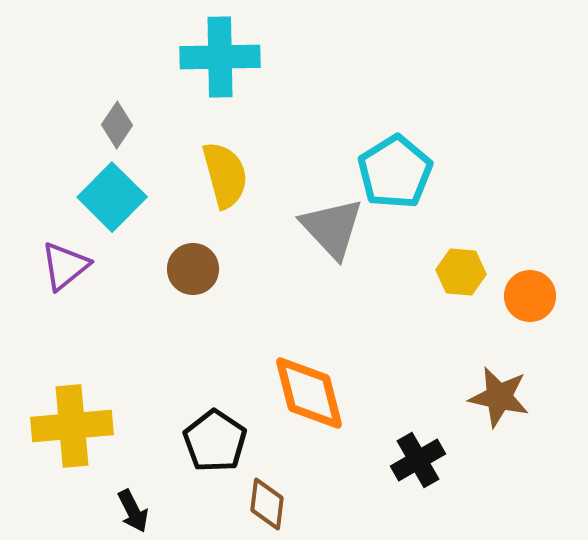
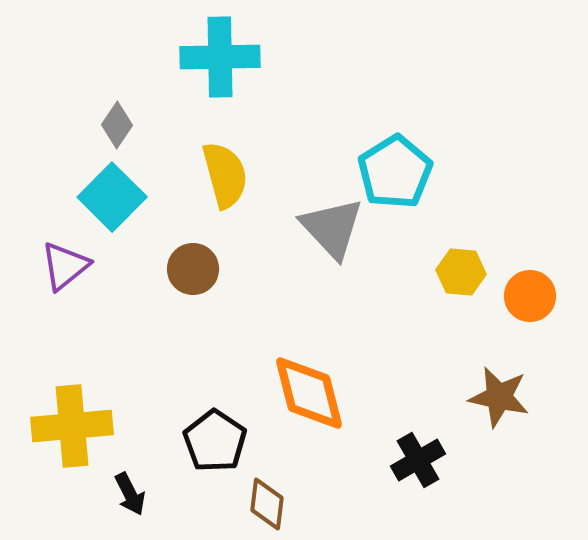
black arrow: moved 3 px left, 17 px up
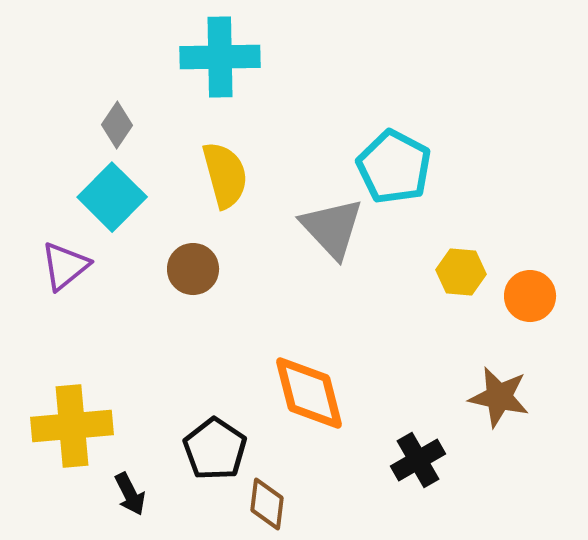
cyan pentagon: moved 1 px left, 5 px up; rotated 12 degrees counterclockwise
black pentagon: moved 8 px down
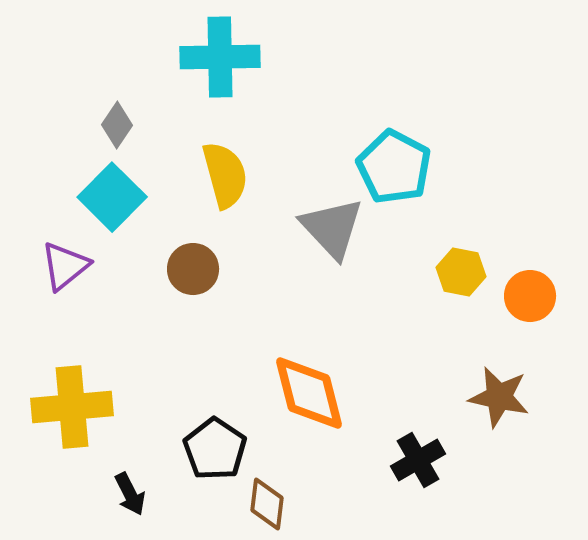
yellow hexagon: rotated 6 degrees clockwise
yellow cross: moved 19 px up
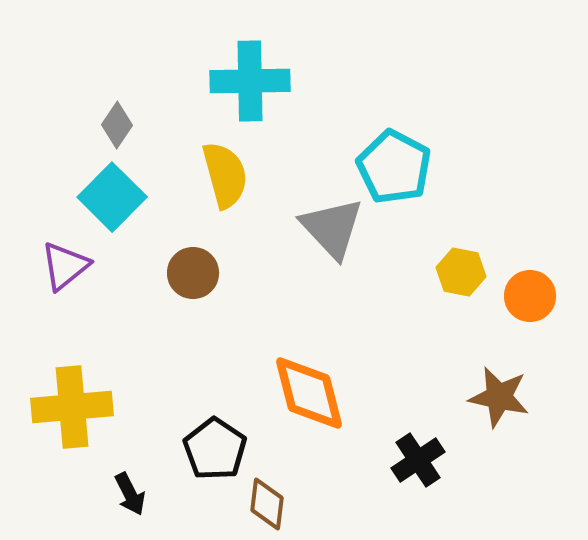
cyan cross: moved 30 px right, 24 px down
brown circle: moved 4 px down
black cross: rotated 4 degrees counterclockwise
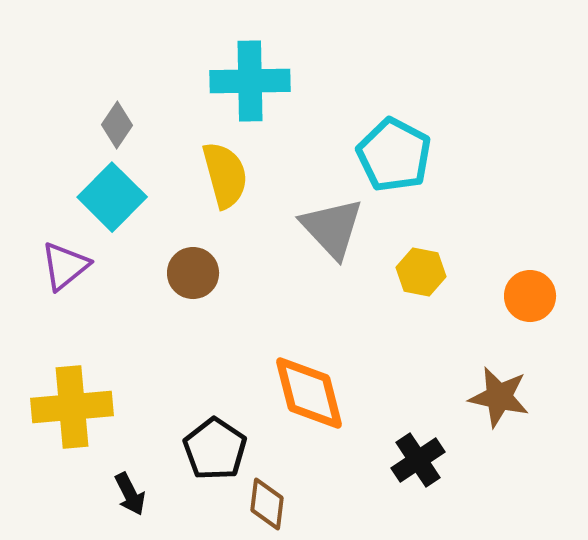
cyan pentagon: moved 12 px up
yellow hexagon: moved 40 px left
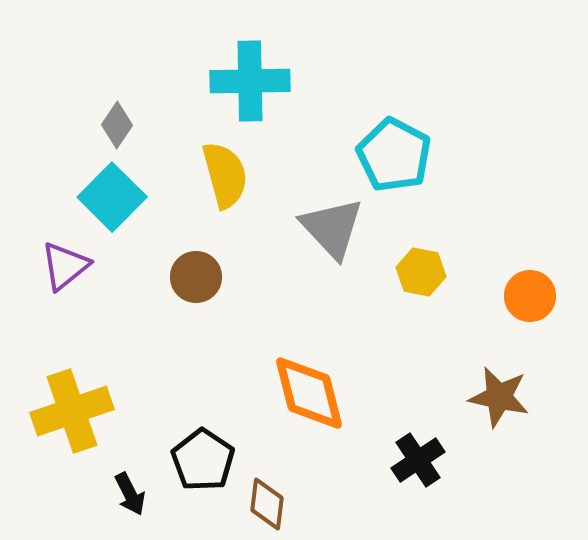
brown circle: moved 3 px right, 4 px down
yellow cross: moved 4 px down; rotated 14 degrees counterclockwise
black pentagon: moved 12 px left, 11 px down
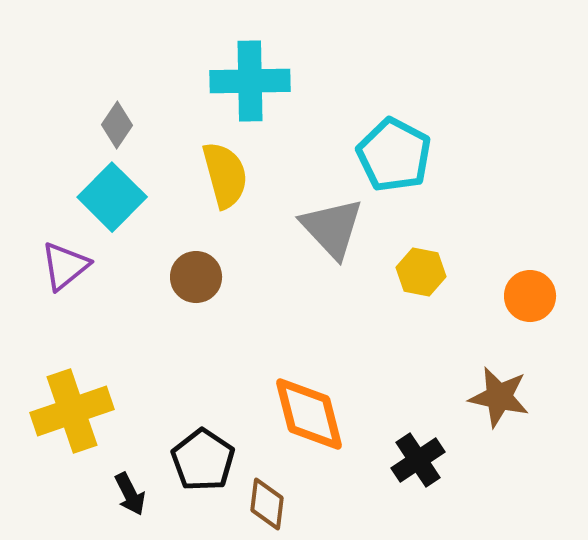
orange diamond: moved 21 px down
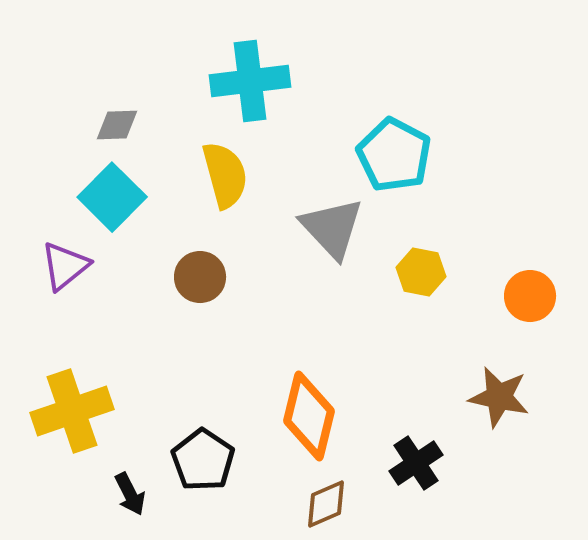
cyan cross: rotated 6 degrees counterclockwise
gray diamond: rotated 54 degrees clockwise
brown circle: moved 4 px right
orange diamond: moved 2 px down; rotated 28 degrees clockwise
black cross: moved 2 px left, 3 px down
brown diamond: moved 59 px right; rotated 60 degrees clockwise
